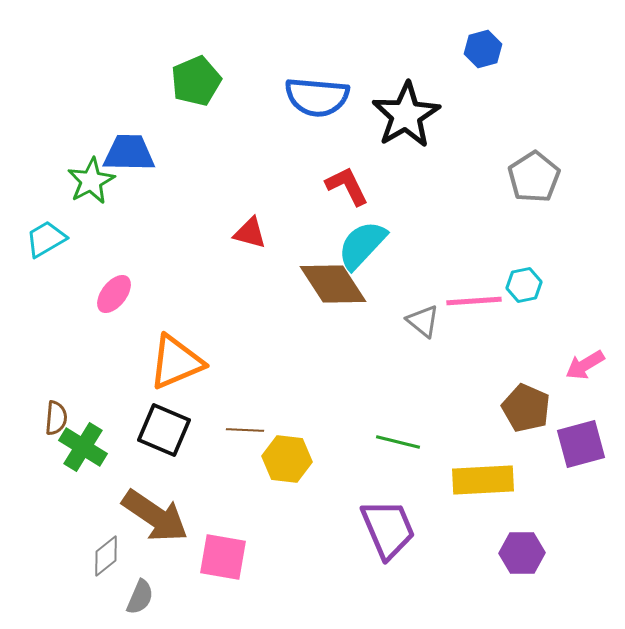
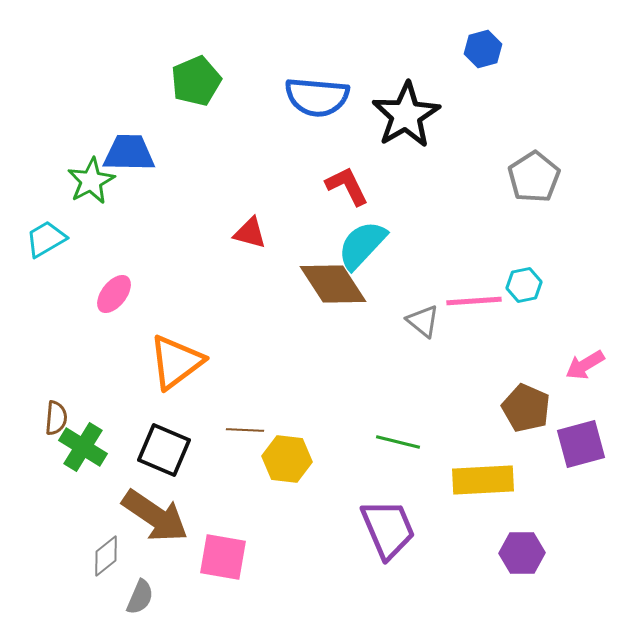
orange triangle: rotated 14 degrees counterclockwise
black square: moved 20 px down
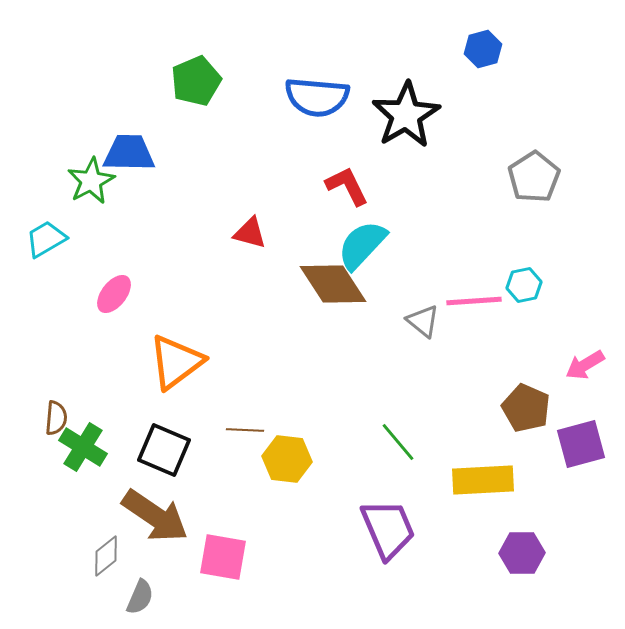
green line: rotated 36 degrees clockwise
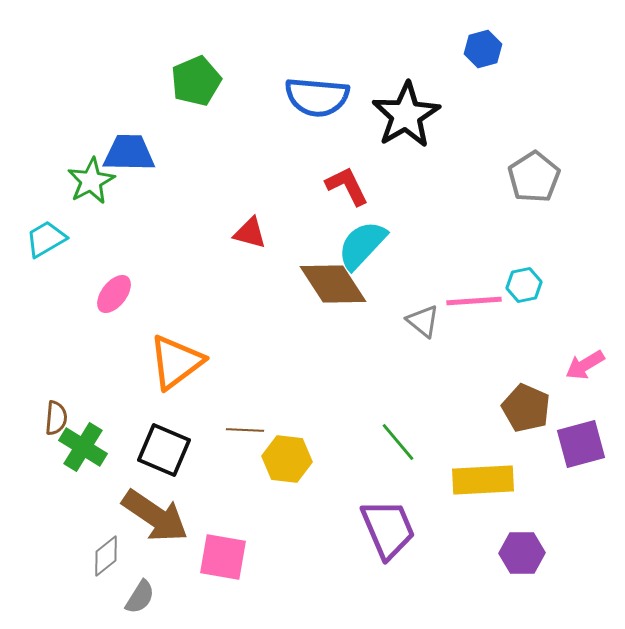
gray semicircle: rotated 9 degrees clockwise
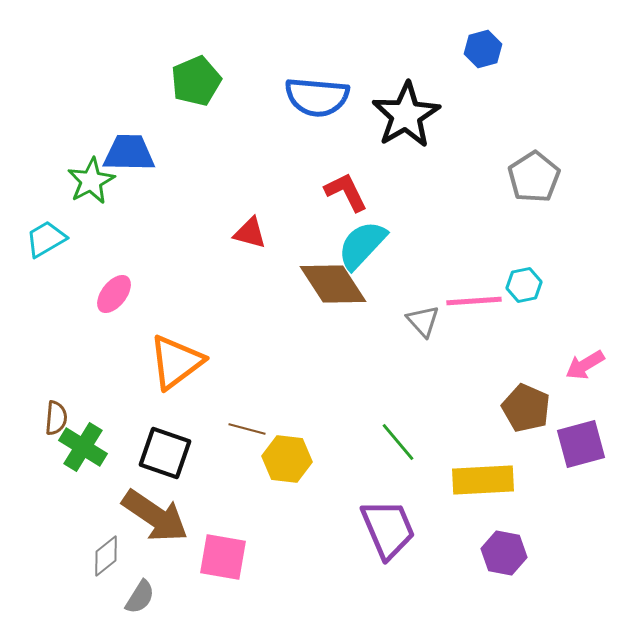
red L-shape: moved 1 px left, 6 px down
gray triangle: rotated 9 degrees clockwise
brown line: moved 2 px right, 1 px up; rotated 12 degrees clockwise
black square: moved 1 px right, 3 px down; rotated 4 degrees counterclockwise
purple hexagon: moved 18 px left; rotated 12 degrees clockwise
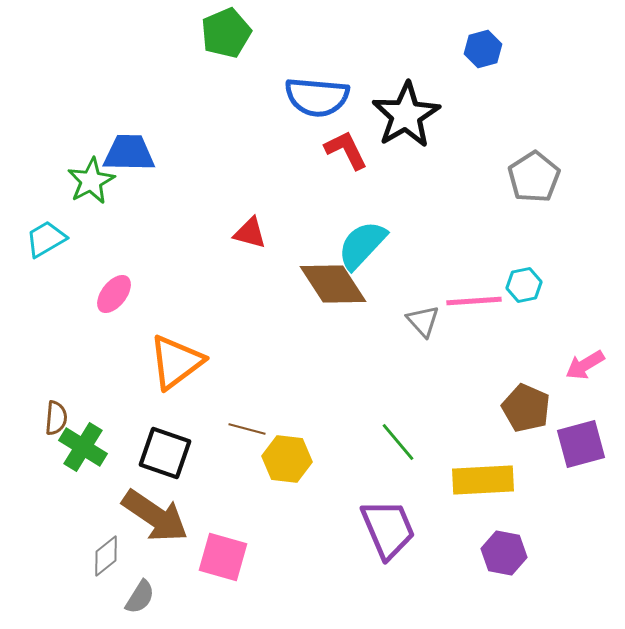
green pentagon: moved 30 px right, 48 px up
red L-shape: moved 42 px up
pink square: rotated 6 degrees clockwise
